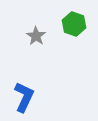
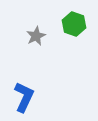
gray star: rotated 12 degrees clockwise
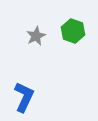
green hexagon: moved 1 px left, 7 px down
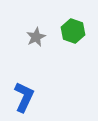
gray star: moved 1 px down
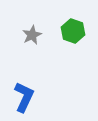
gray star: moved 4 px left, 2 px up
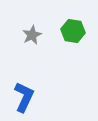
green hexagon: rotated 10 degrees counterclockwise
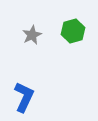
green hexagon: rotated 25 degrees counterclockwise
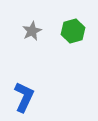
gray star: moved 4 px up
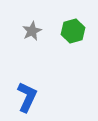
blue L-shape: moved 3 px right
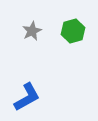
blue L-shape: rotated 36 degrees clockwise
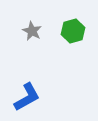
gray star: rotated 18 degrees counterclockwise
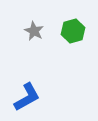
gray star: moved 2 px right
